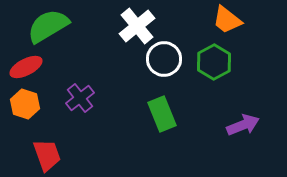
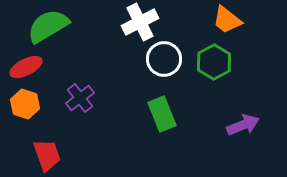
white cross: moved 3 px right, 4 px up; rotated 12 degrees clockwise
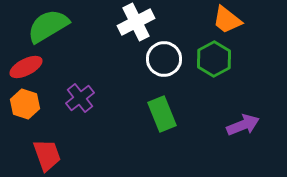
white cross: moved 4 px left
green hexagon: moved 3 px up
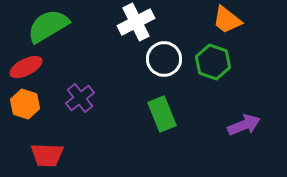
green hexagon: moved 1 px left, 3 px down; rotated 12 degrees counterclockwise
purple arrow: moved 1 px right
red trapezoid: rotated 112 degrees clockwise
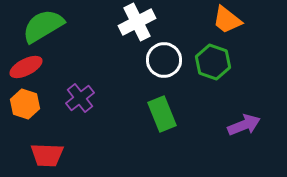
white cross: moved 1 px right
green semicircle: moved 5 px left
white circle: moved 1 px down
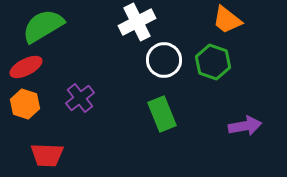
purple arrow: moved 1 px right, 1 px down; rotated 12 degrees clockwise
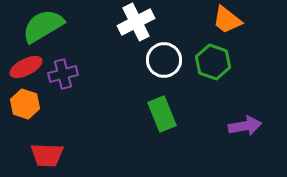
white cross: moved 1 px left
purple cross: moved 17 px left, 24 px up; rotated 24 degrees clockwise
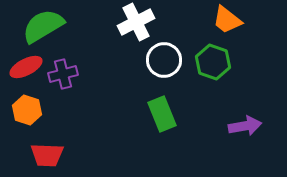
orange hexagon: moved 2 px right, 6 px down
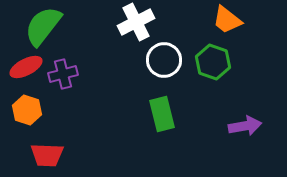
green semicircle: rotated 21 degrees counterclockwise
green rectangle: rotated 8 degrees clockwise
